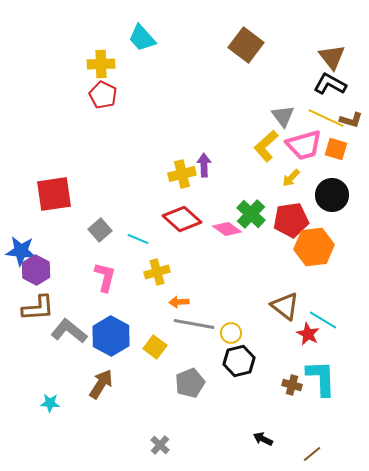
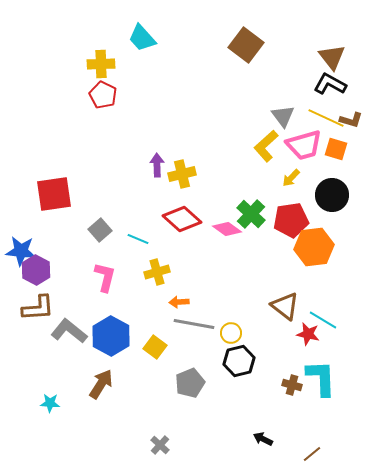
purple arrow at (204, 165): moved 47 px left
red star at (308, 334): rotated 15 degrees counterclockwise
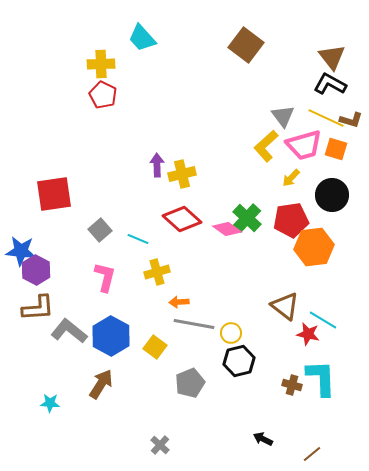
green cross at (251, 214): moved 4 px left, 4 px down
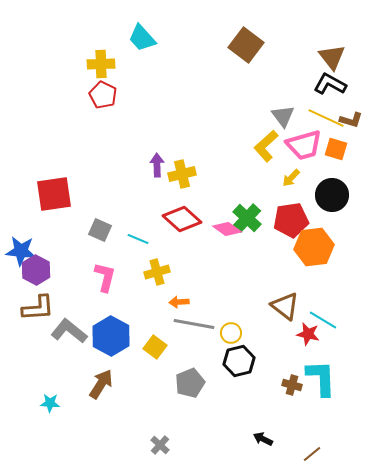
gray square at (100, 230): rotated 25 degrees counterclockwise
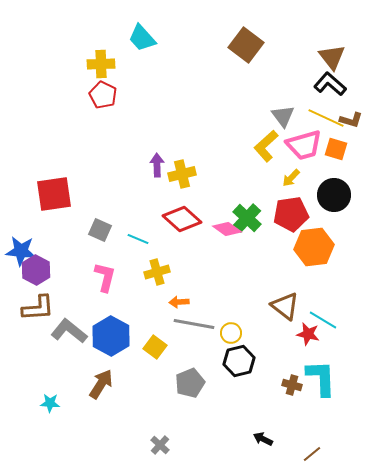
black L-shape at (330, 84): rotated 12 degrees clockwise
black circle at (332, 195): moved 2 px right
red pentagon at (291, 220): moved 6 px up
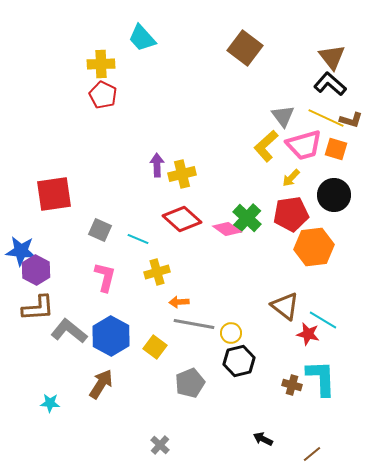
brown square at (246, 45): moved 1 px left, 3 px down
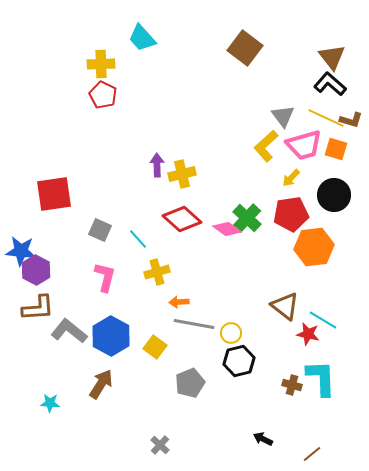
cyan line at (138, 239): rotated 25 degrees clockwise
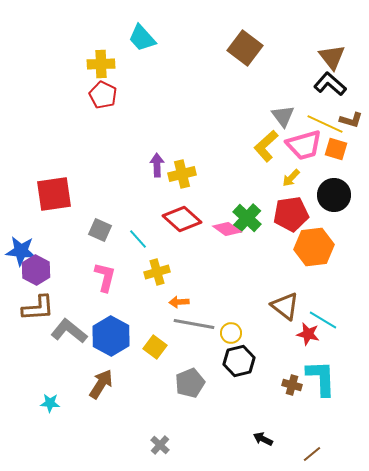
yellow line at (326, 118): moved 1 px left, 6 px down
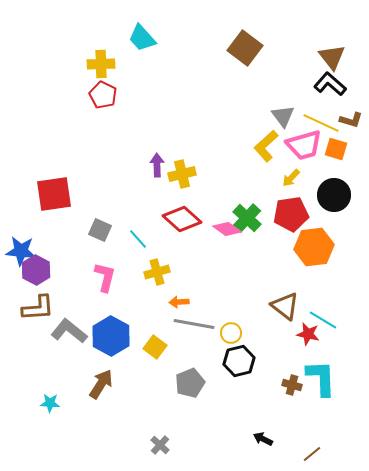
yellow line at (325, 124): moved 4 px left, 1 px up
